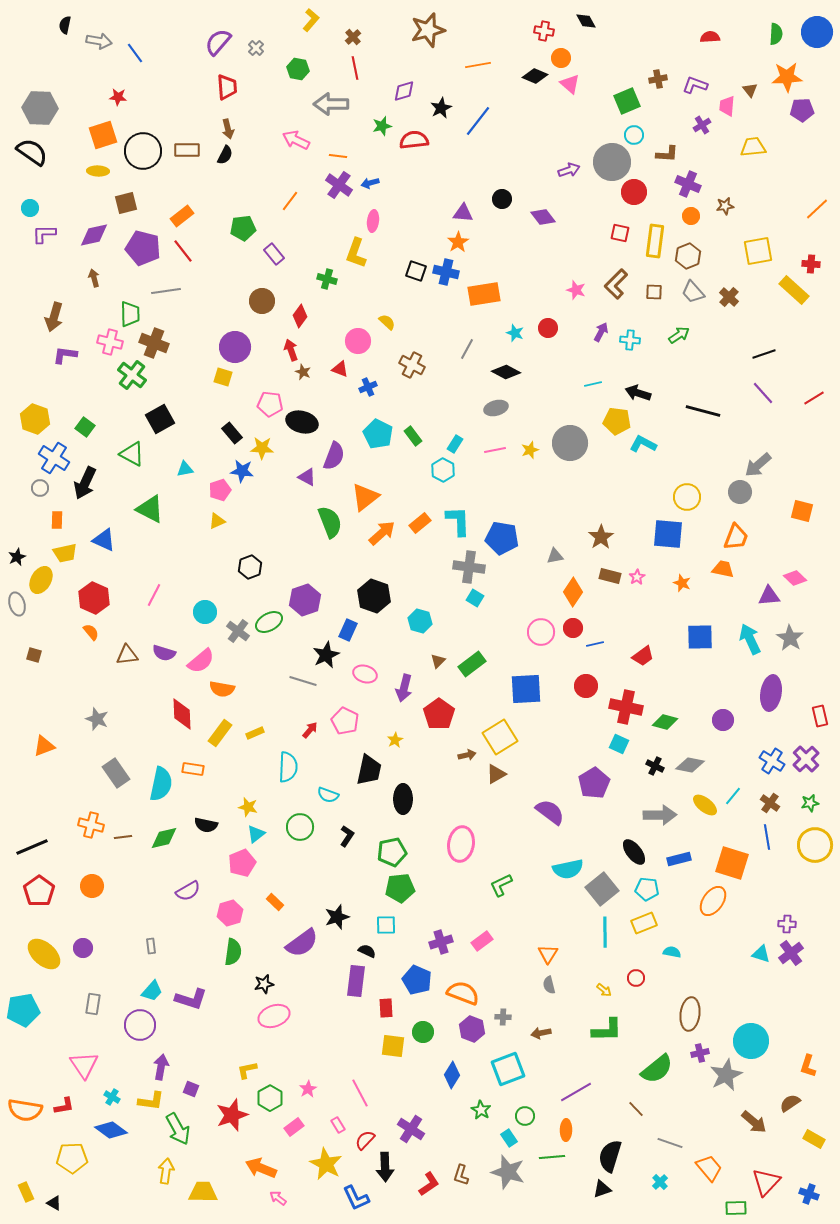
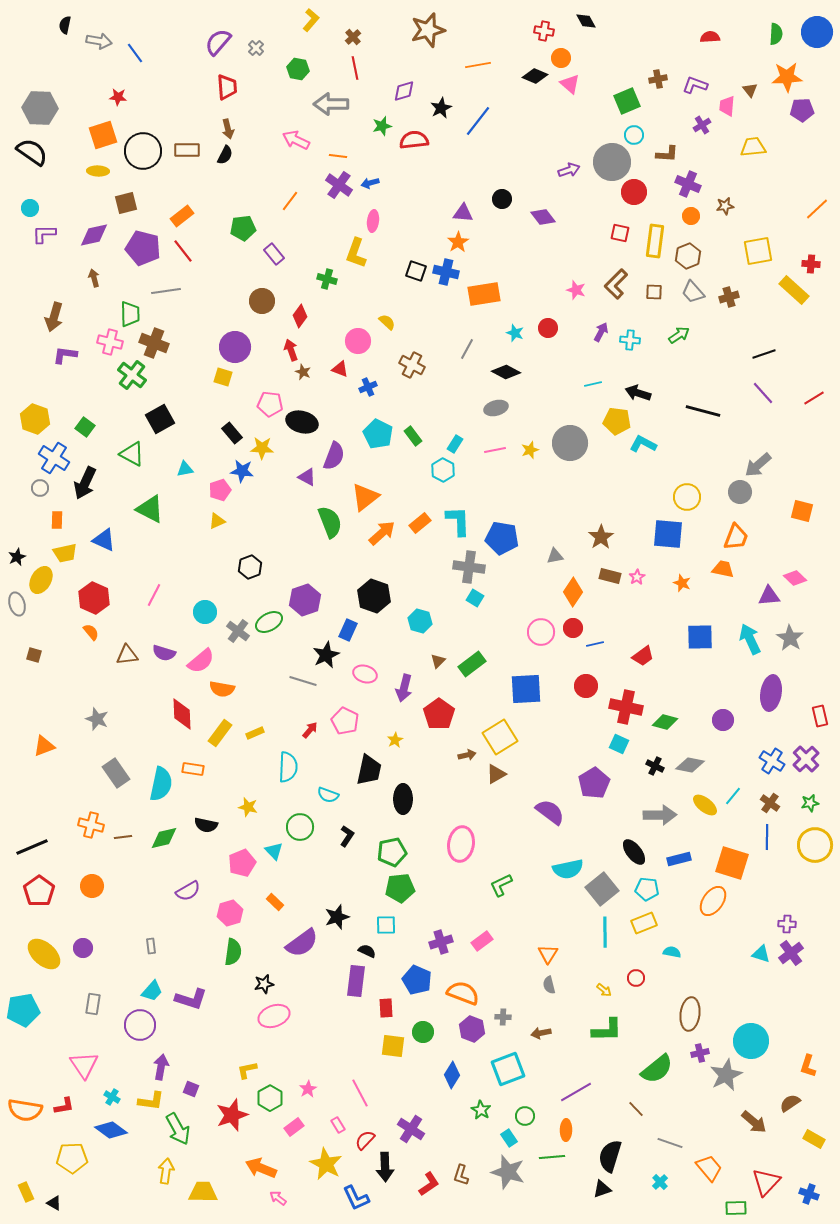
brown cross at (729, 297): rotated 30 degrees clockwise
cyan triangle at (256, 834): moved 18 px right, 17 px down; rotated 36 degrees counterclockwise
blue line at (767, 837): rotated 10 degrees clockwise
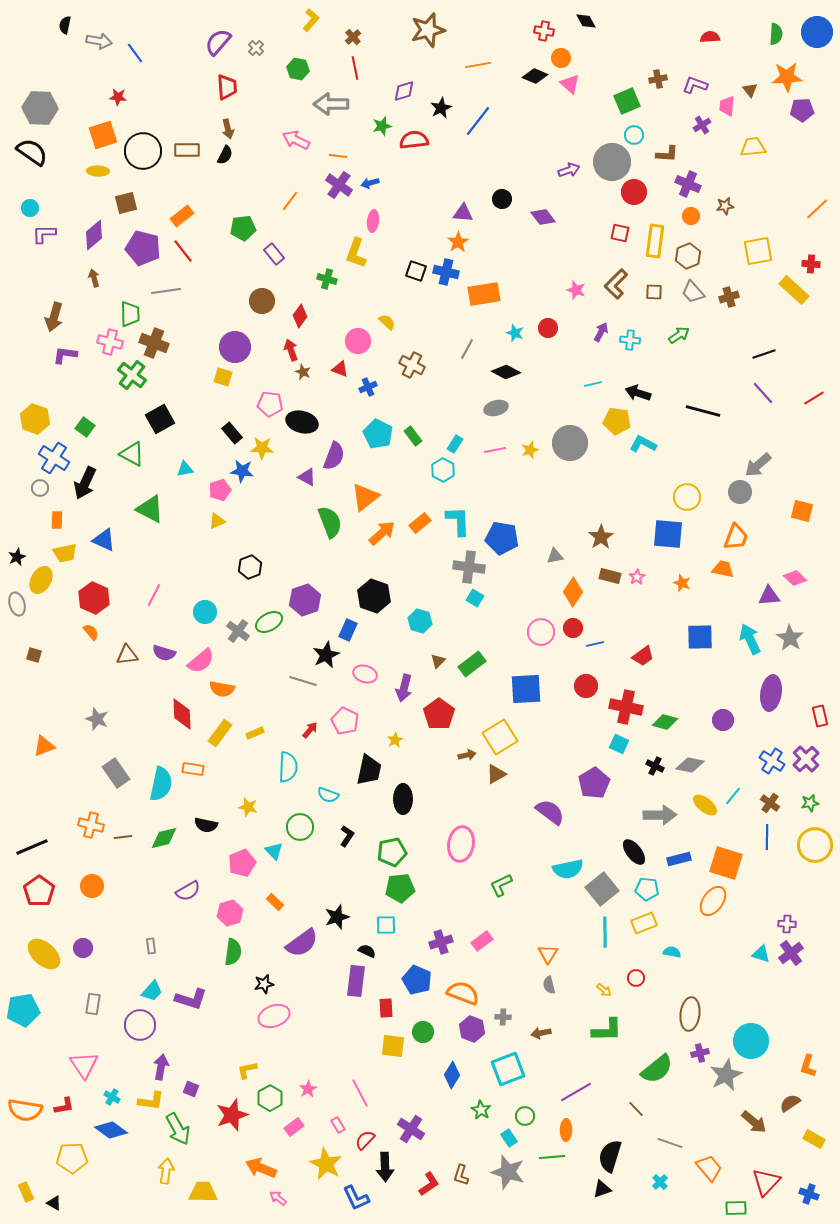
purple diamond at (94, 235): rotated 28 degrees counterclockwise
orange square at (732, 863): moved 6 px left
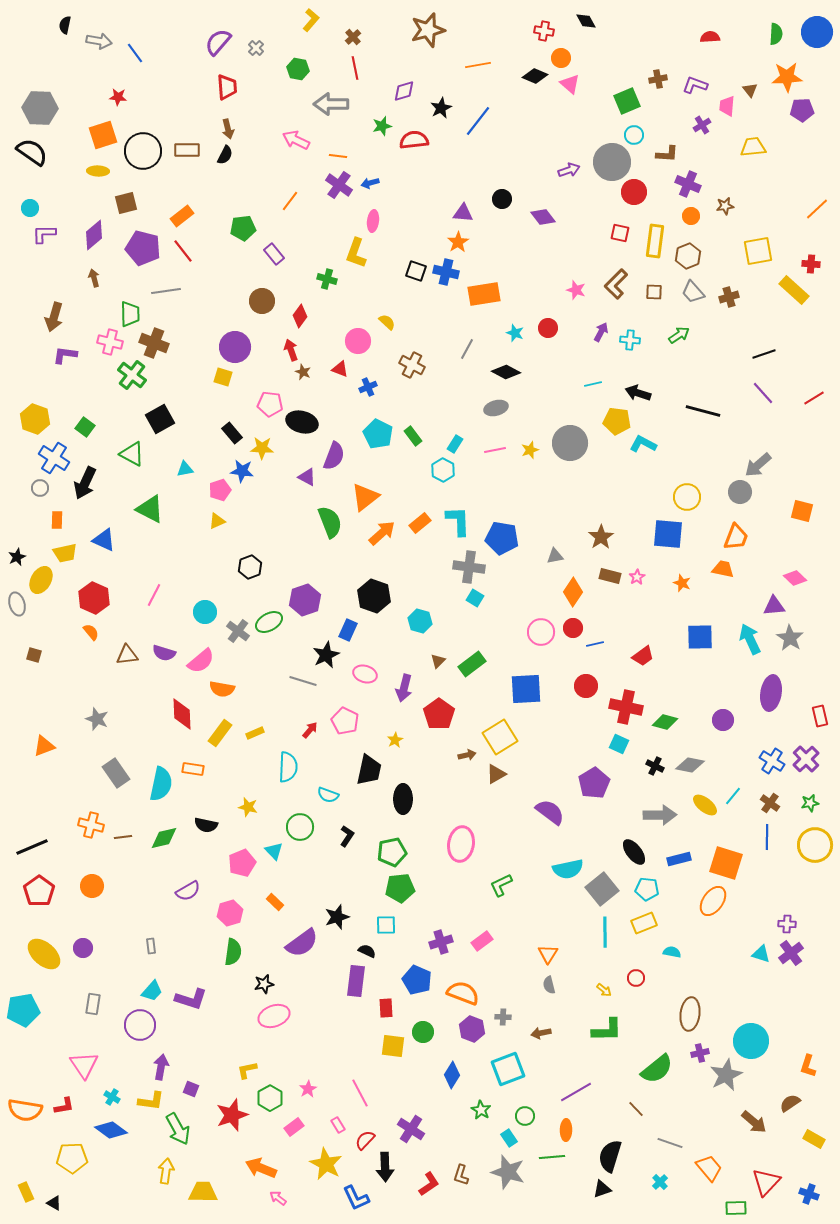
purple triangle at (769, 596): moved 5 px right, 10 px down
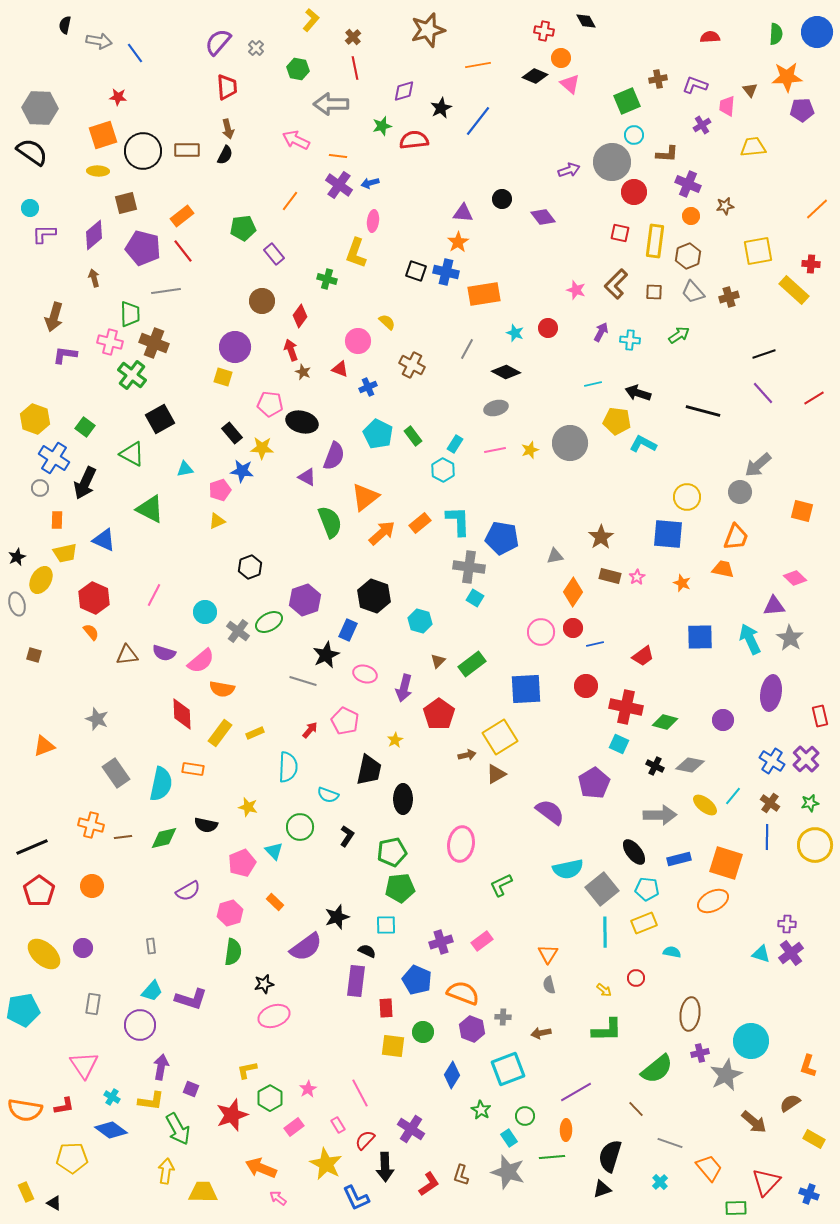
orange ellipse at (713, 901): rotated 28 degrees clockwise
purple semicircle at (302, 943): moved 4 px right, 4 px down
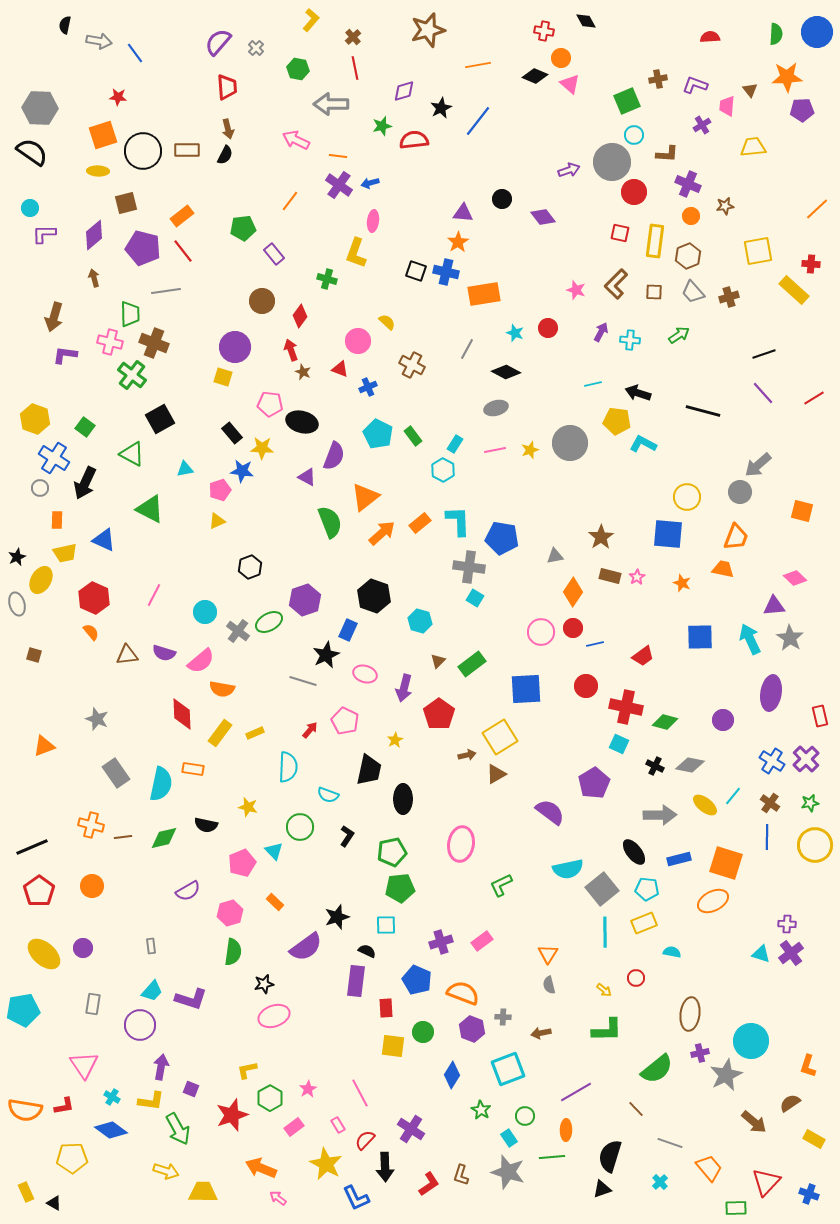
yellow arrow at (166, 1171): rotated 100 degrees clockwise
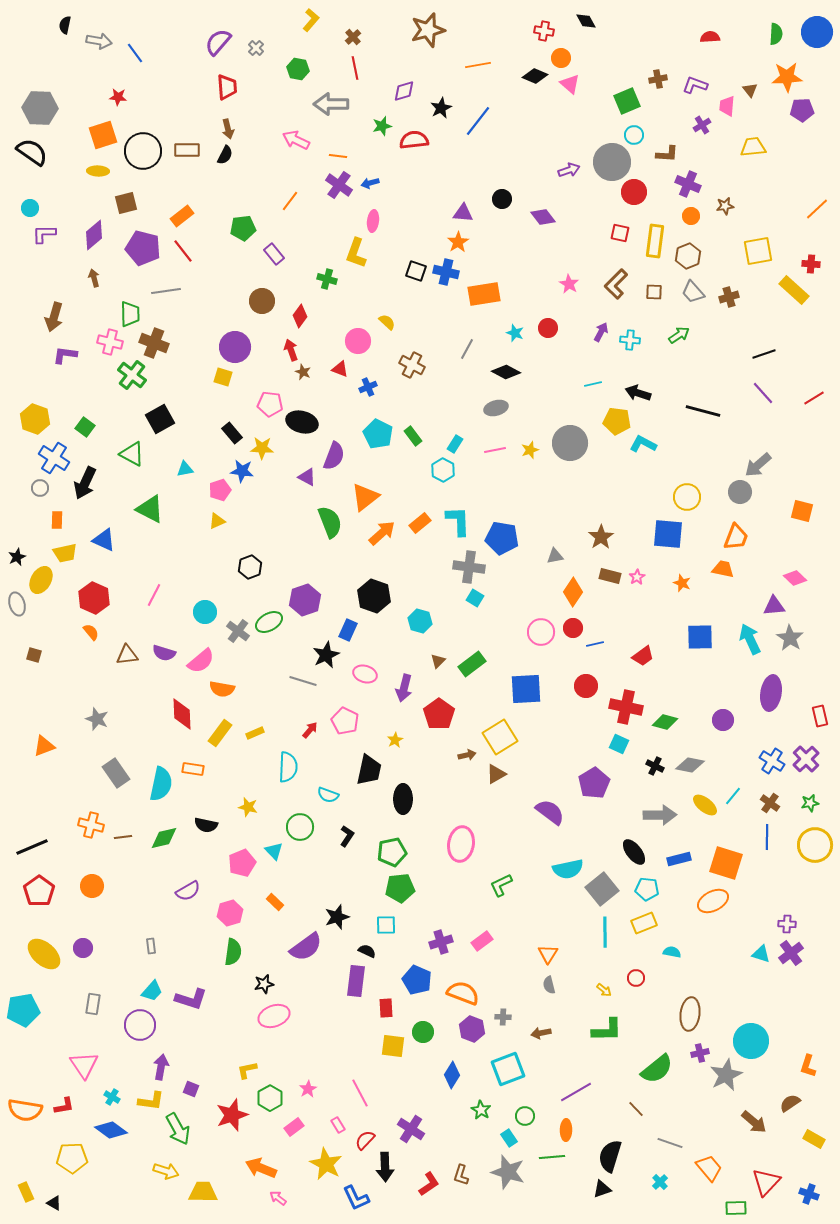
pink star at (576, 290): moved 7 px left, 6 px up; rotated 12 degrees clockwise
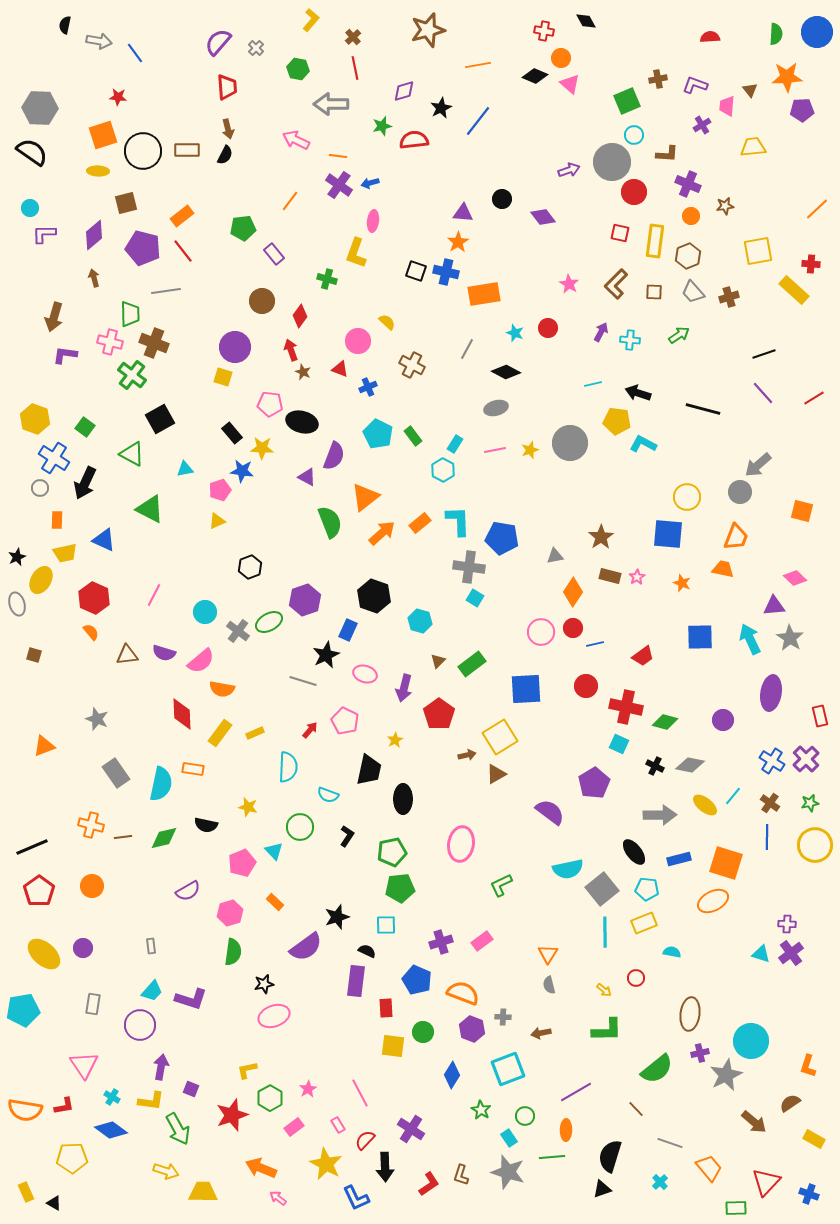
black line at (703, 411): moved 2 px up
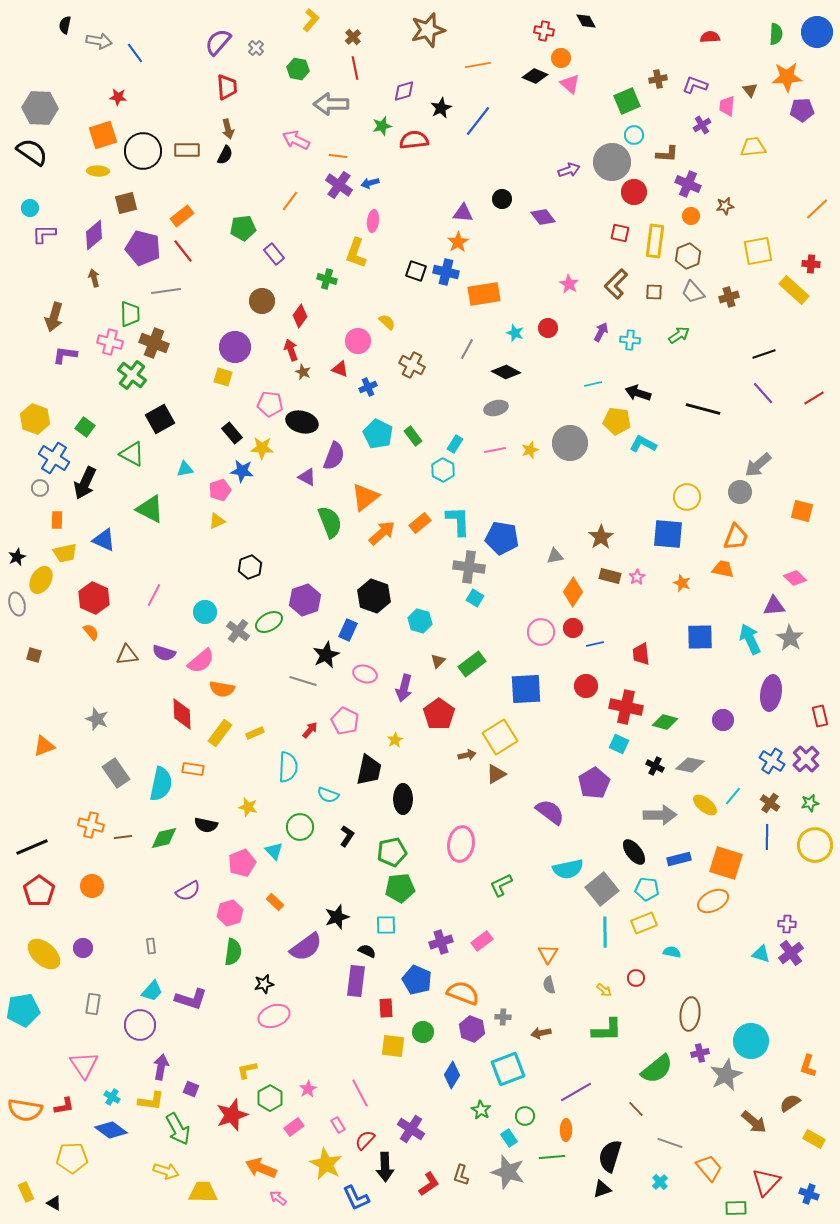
red trapezoid at (643, 656): moved 2 px left, 2 px up; rotated 120 degrees clockwise
